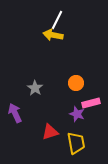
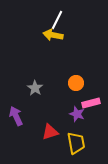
purple arrow: moved 1 px right, 3 px down
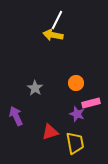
yellow trapezoid: moved 1 px left
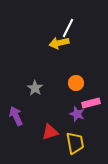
white line: moved 11 px right, 8 px down
yellow arrow: moved 6 px right, 8 px down; rotated 24 degrees counterclockwise
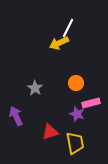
yellow arrow: rotated 12 degrees counterclockwise
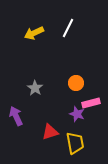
yellow arrow: moved 25 px left, 10 px up
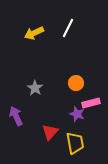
red triangle: rotated 30 degrees counterclockwise
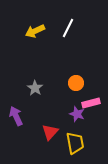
yellow arrow: moved 1 px right, 2 px up
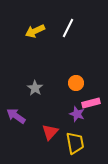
purple arrow: rotated 30 degrees counterclockwise
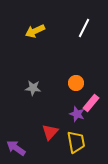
white line: moved 16 px right
gray star: moved 2 px left; rotated 28 degrees counterclockwise
pink rectangle: rotated 36 degrees counterclockwise
purple arrow: moved 32 px down
yellow trapezoid: moved 1 px right, 1 px up
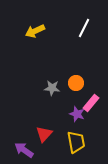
gray star: moved 19 px right
red triangle: moved 6 px left, 2 px down
purple arrow: moved 8 px right, 2 px down
